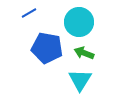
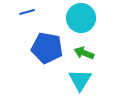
blue line: moved 2 px left, 1 px up; rotated 14 degrees clockwise
cyan circle: moved 2 px right, 4 px up
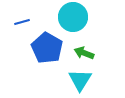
blue line: moved 5 px left, 10 px down
cyan circle: moved 8 px left, 1 px up
blue pentagon: rotated 20 degrees clockwise
